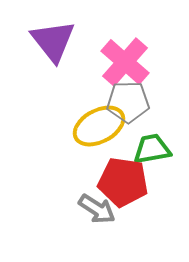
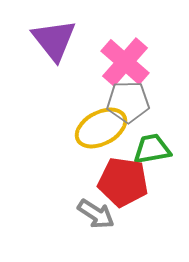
purple triangle: moved 1 px right, 1 px up
yellow ellipse: moved 2 px right, 2 px down
gray arrow: moved 1 px left, 5 px down
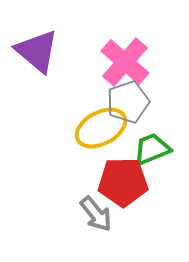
purple triangle: moved 17 px left, 11 px down; rotated 12 degrees counterclockwise
gray pentagon: rotated 18 degrees counterclockwise
green trapezoid: rotated 12 degrees counterclockwise
red pentagon: rotated 9 degrees counterclockwise
gray arrow: rotated 18 degrees clockwise
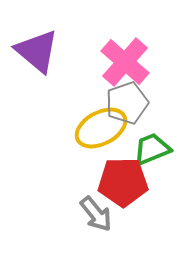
gray pentagon: moved 1 px left, 1 px down
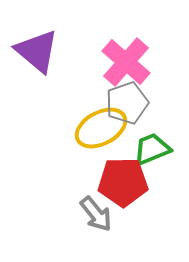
pink cross: moved 1 px right
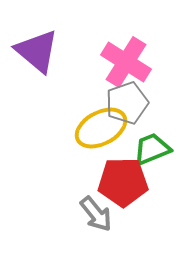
pink cross: rotated 9 degrees counterclockwise
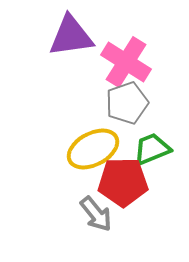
purple triangle: moved 34 px right, 15 px up; rotated 48 degrees counterclockwise
yellow ellipse: moved 8 px left, 21 px down
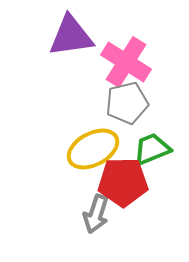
gray pentagon: rotated 6 degrees clockwise
gray arrow: rotated 57 degrees clockwise
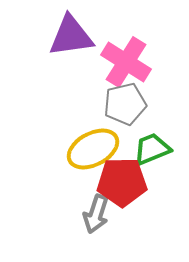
gray pentagon: moved 2 px left, 1 px down
red pentagon: moved 1 px left
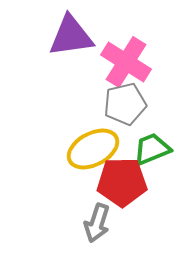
gray arrow: moved 1 px right, 9 px down
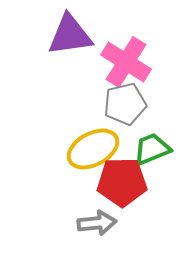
purple triangle: moved 1 px left, 1 px up
gray arrow: rotated 114 degrees counterclockwise
